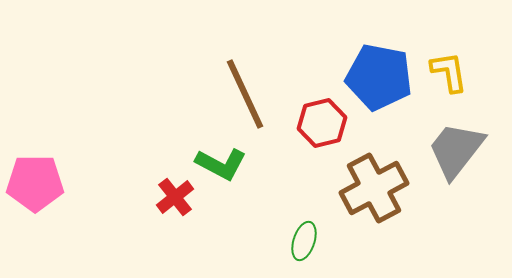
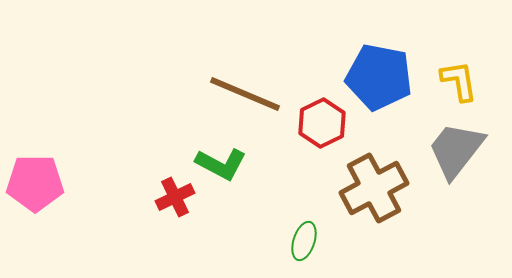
yellow L-shape: moved 10 px right, 9 px down
brown line: rotated 42 degrees counterclockwise
red hexagon: rotated 12 degrees counterclockwise
red cross: rotated 12 degrees clockwise
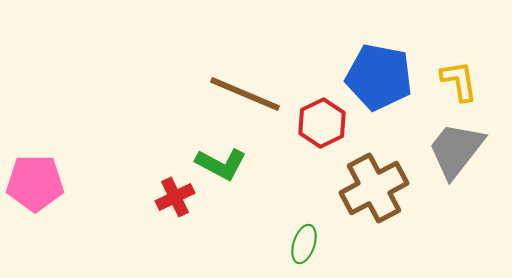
green ellipse: moved 3 px down
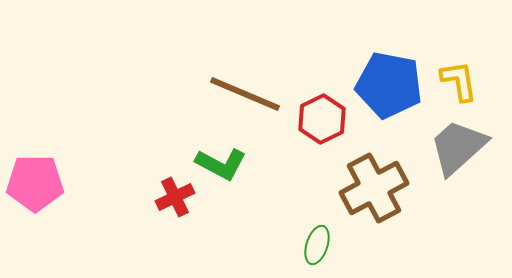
blue pentagon: moved 10 px right, 8 px down
red hexagon: moved 4 px up
gray trapezoid: moved 2 px right, 3 px up; rotated 10 degrees clockwise
green ellipse: moved 13 px right, 1 px down
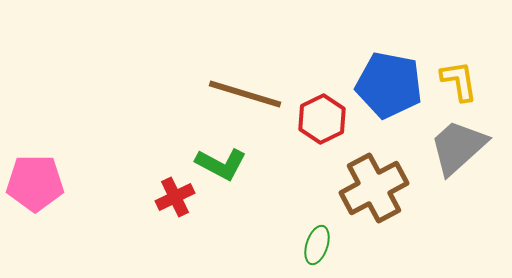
brown line: rotated 6 degrees counterclockwise
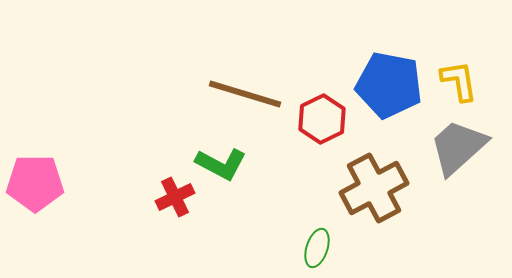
green ellipse: moved 3 px down
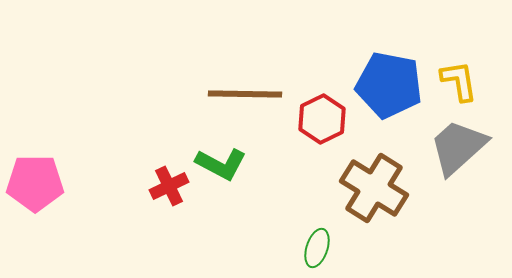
brown line: rotated 16 degrees counterclockwise
brown cross: rotated 30 degrees counterclockwise
red cross: moved 6 px left, 11 px up
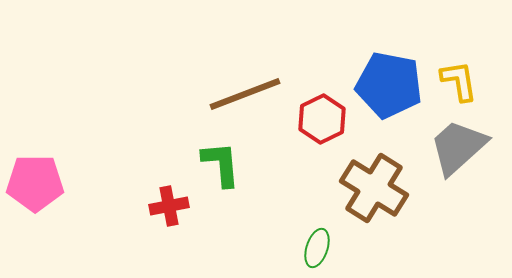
brown line: rotated 22 degrees counterclockwise
green L-shape: rotated 123 degrees counterclockwise
red cross: moved 20 px down; rotated 15 degrees clockwise
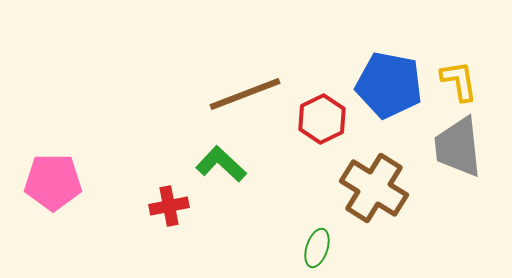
gray trapezoid: rotated 54 degrees counterclockwise
green L-shape: rotated 42 degrees counterclockwise
pink pentagon: moved 18 px right, 1 px up
